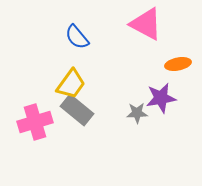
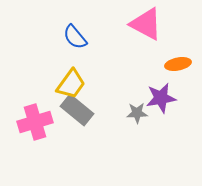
blue semicircle: moved 2 px left
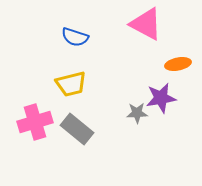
blue semicircle: rotated 32 degrees counterclockwise
yellow trapezoid: rotated 40 degrees clockwise
gray rectangle: moved 19 px down
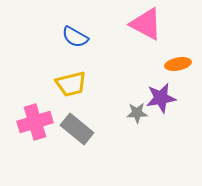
blue semicircle: rotated 12 degrees clockwise
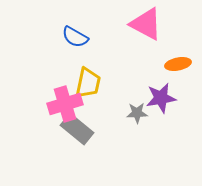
yellow trapezoid: moved 17 px right, 1 px up; rotated 64 degrees counterclockwise
pink cross: moved 30 px right, 18 px up
